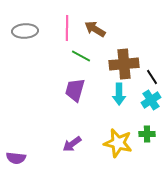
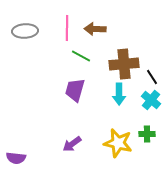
brown arrow: rotated 30 degrees counterclockwise
cyan cross: rotated 18 degrees counterclockwise
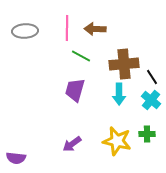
yellow star: moved 1 px left, 2 px up
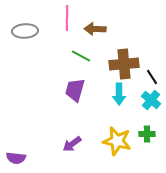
pink line: moved 10 px up
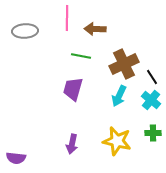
green line: rotated 18 degrees counterclockwise
brown cross: rotated 20 degrees counterclockwise
purple trapezoid: moved 2 px left, 1 px up
cyan arrow: moved 2 px down; rotated 25 degrees clockwise
green cross: moved 6 px right, 1 px up
purple arrow: rotated 42 degrees counterclockwise
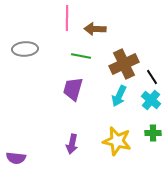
gray ellipse: moved 18 px down
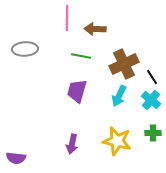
purple trapezoid: moved 4 px right, 2 px down
